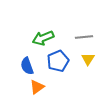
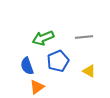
yellow triangle: moved 1 px right, 12 px down; rotated 32 degrees counterclockwise
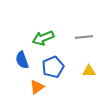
blue pentagon: moved 5 px left, 6 px down
blue semicircle: moved 5 px left, 6 px up
yellow triangle: rotated 32 degrees counterclockwise
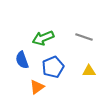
gray line: rotated 24 degrees clockwise
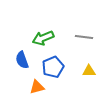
gray line: rotated 12 degrees counterclockwise
orange triangle: rotated 21 degrees clockwise
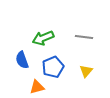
yellow triangle: moved 3 px left; rotated 48 degrees counterclockwise
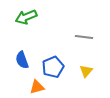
green arrow: moved 17 px left, 21 px up
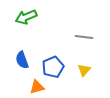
yellow triangle: moved 2 px left, 1 px up
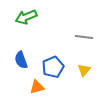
blue semicircle: moved 1 px left
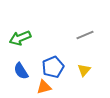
green arrow: moved 6 px left, 21 px down
gray line: moved 1 px right, 2 px up; rotated 30 degrees counterclockwise
blue semicircle: moved 11 px down; rotated 12 degrees counterclockwise
orange triangle: moved 7 px right
